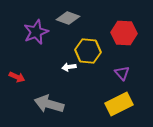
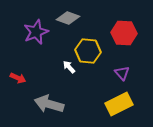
white arrow: rotated 56 degrees clockwise
red arrow: moved 1 px right, 1 px down
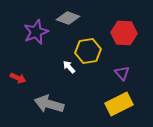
yellow hexagon: rotated 15 degrees counterclockwise
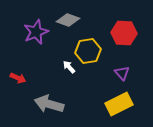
gray diamond: moved 2 px down
